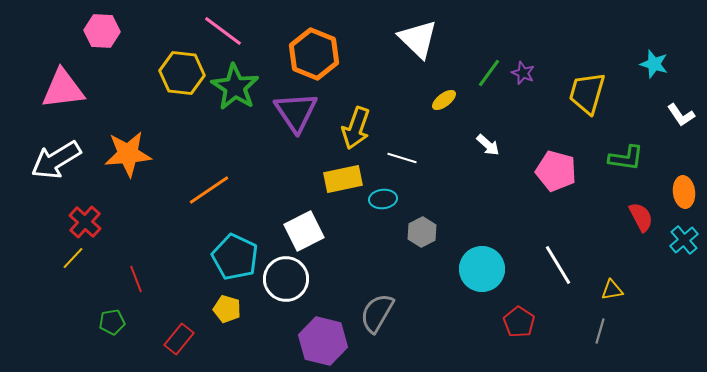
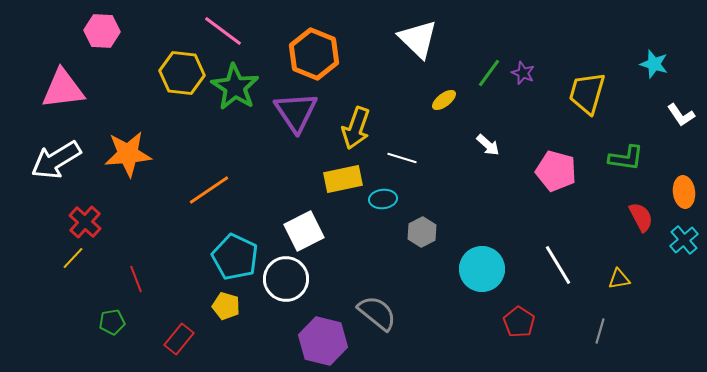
yellow triangle at (612, 290): moved 7 px right, 11 px up
yellow pentagon at (227, 309): moved 1 px left, 3 px up
gray semicircle at (377, 313): rotated 99 degrees clockwise
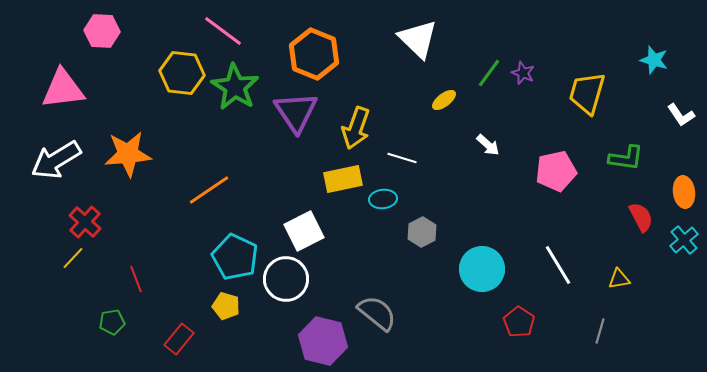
cyan star at (654, 64): moved 4 px up
pink pentagon at (556, 171): rotated 27 degrees counterclockwise
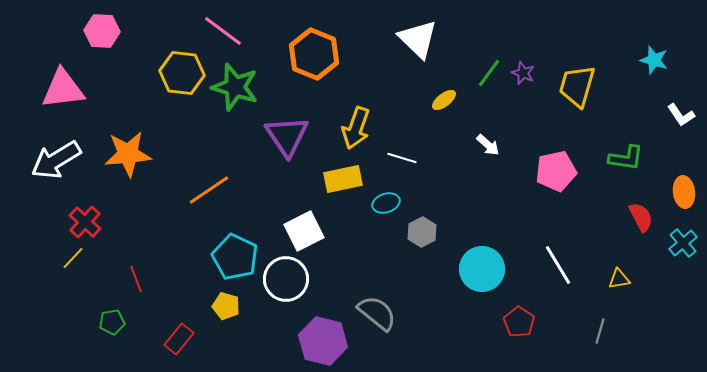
green star at (235, 87): rotated 15 degrees counterclockwise
yellow trapezoid at (587, 93): moved 10 px left, 7 px up
purple triangle at (296, 112): moved 9 px left, 24 px down
cyan ellipse at (383, 199): moved 3 px right, 4 px down; rotated 12 degrees counterclockwise
cyan cross at (684, 240): moved 1 px left, 3 px down
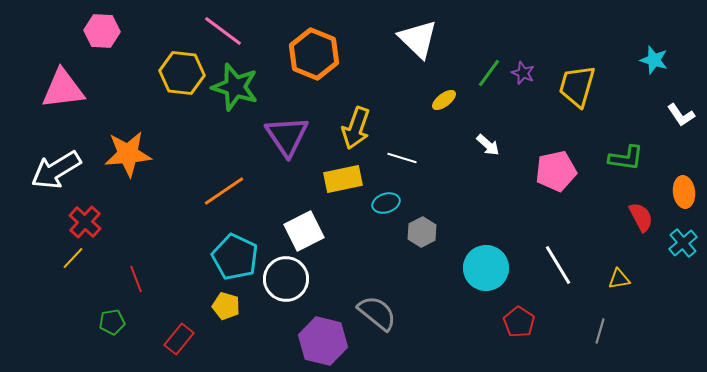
white arrow at (56, 160): moved 10 px down
orange line at (209, 190): moved 15 px right, 1 px down
cyan circle at (482, 269): moved 4 px right, 1 px up
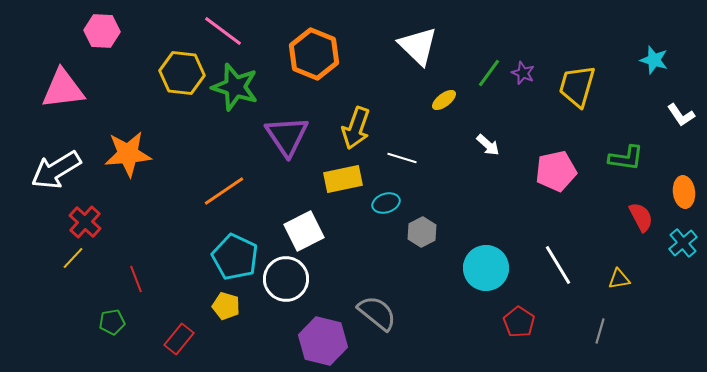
white triangle at (418, 39): moved 7 px down
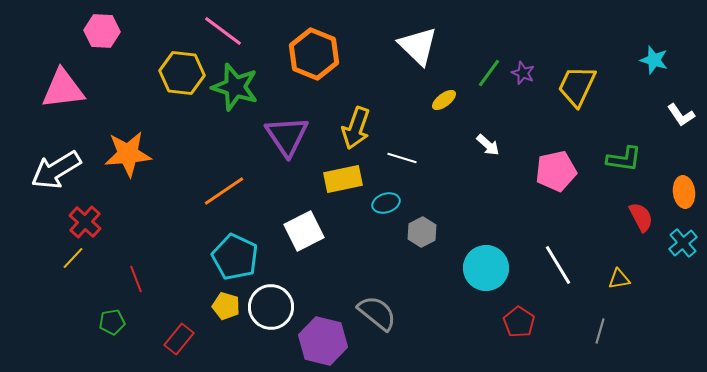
yellow trapezoid at (577, 86): rotated 9 degrees clockwise
green L-shape at (626, 158): moved 2 px left, 1 px down
white circle at (286, 279): moved 15 px left, 28 px down
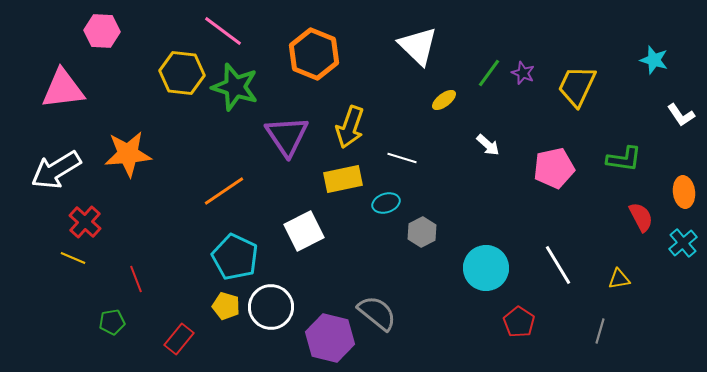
yellow arrow at (356, 128): moved 6 px left, 1 px up
pink pentagon at (556, 171): moved 2 px left, 3 px up
yellow line at (73, 258): rotated 70 degrees clockwise
purple hexagon at (323, 341): moved 7 px right, 3 px up
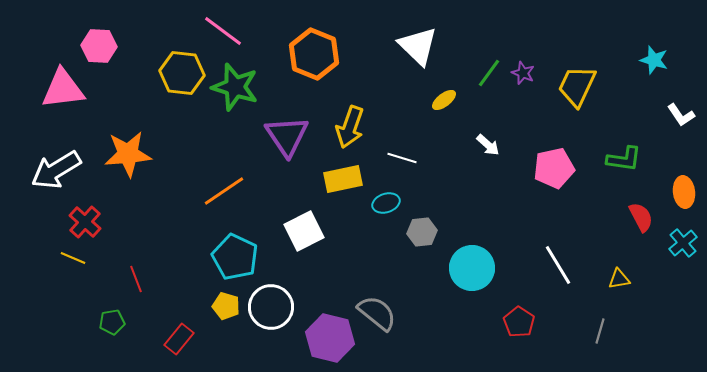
pink hexagon at (102, 31): moved 3 px left, 15 px down
gray hexagon at (422, 232): rotated 20 degrees clockwise
cyan circle at (486, 268): moved 14 px left
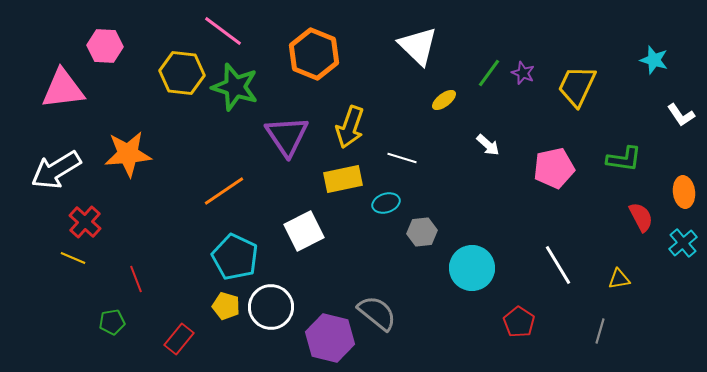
pink hexagon at (99, 46): moved 6 px right
